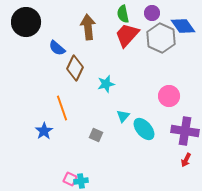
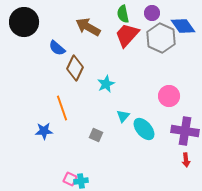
black circle: moved 2 px left
brown arrow: rotated 55 degrees counterclockwise
cyan star: rotated 12 degrees counterclockwise
blue star: rotated 30 degrees clockwise
red arrow: rotated 32 degrees counterclockwise
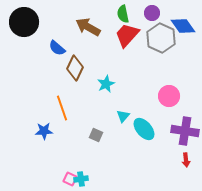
cyan cross: moved 2 px up
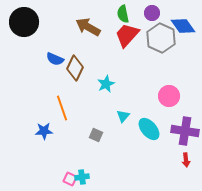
blue semicircle: moved 2 px left, 11 px down; rotated 18 degrees counterclockwise
cyan ellipse: moved 5 px right
cyan cross: moved 1 px right, 2 px up
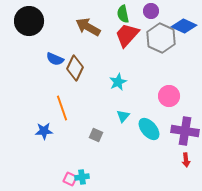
purple circle: moved 1 px left, 2 px up
black circle: moved 5 px right, 1 px up
blue diamond: moved 1 px right; rotated 30 degrees counterclockwise
cyan star: moved 12 px right, 2 px up
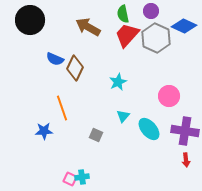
black circle: moved 1 px right, 1 px up
gray hexagon: moved 5 px left
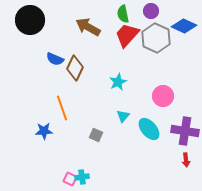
pink circle: moved 6 px left
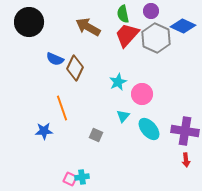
black circle: moved 1 px left, 2 px down
blue diamond: moved 1 px left
pink circle: moved 21 px left, 2 px up
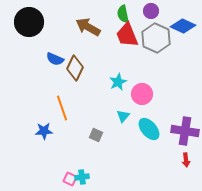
red trapezoid: rotated 64 degrees counterclockwise
